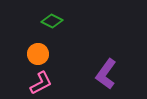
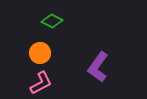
orange circle: moved 2 px right, 1 px up
purple L-shape: moved 8 px left, 7 px up
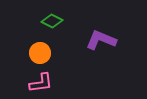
purple L-shape: moved 3 px right, 27 px up; rotated 76 degrees clockwise
pink L-shape: rotated 20 degrees clockwise
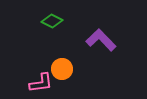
purple L-shape: rotated 24 degrees clockwise
orange circle: moved 22 px right, 16 px down
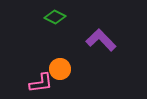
green diamond: moved 3 px right, 4 px up
orange circle: moved 2 px left
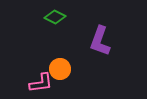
purple L-shape: moved 1 px left, 1 px down; rotated 116 degrees counterclockwise
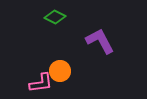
purple L-shape: rotated 132 degrees clockwise
orange circle: moved 2 px down
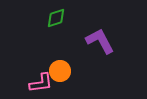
green diamond: moved 1 px right, 1 px down; rotated 45 degrees counterclockwise
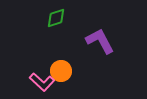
orange circle: moved 1 px right
pink L-shape: moved 1 px right, 1 px up; rotated 50 degrees clockwise
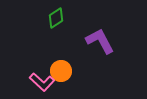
green diamond: rotated 15 degrees counterclockwise
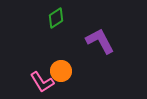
pink L-shape: rotated 15 degrees clockwise
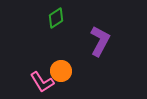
purple L-shape: rotated 56 degrees clockwise
